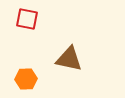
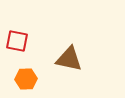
red square: moved 10 px left, 22 px down
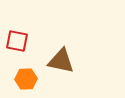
brown triangle: moved 8 px left, 2 px down
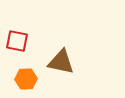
brown triangle: moved 1 px down
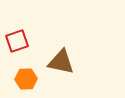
red square: rotated 30 degrees counterclockwise
